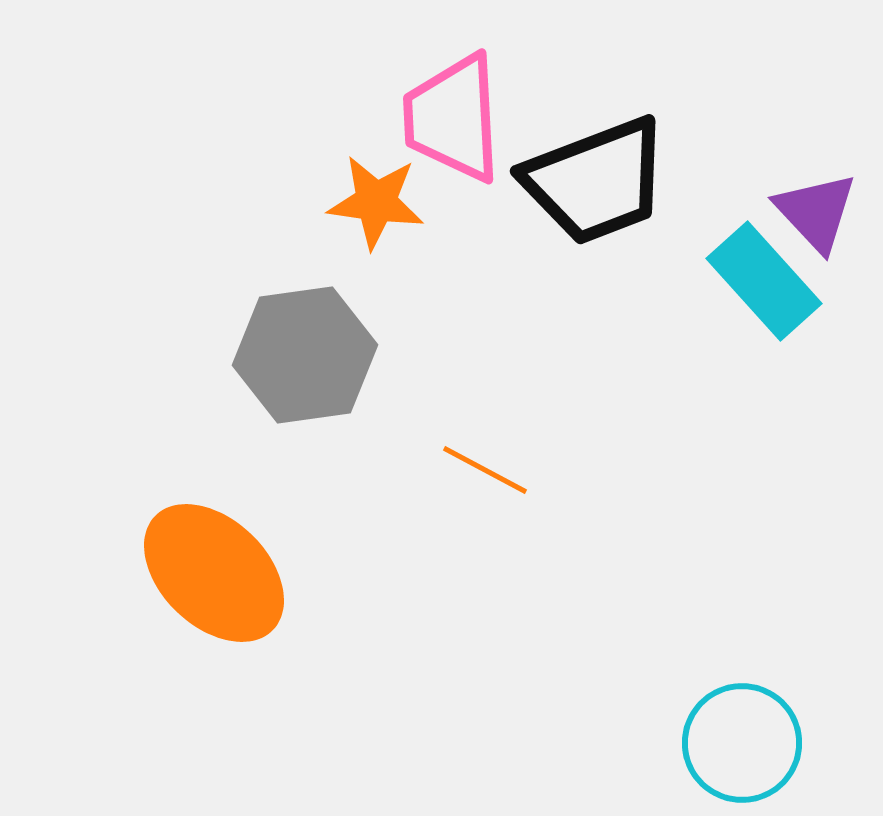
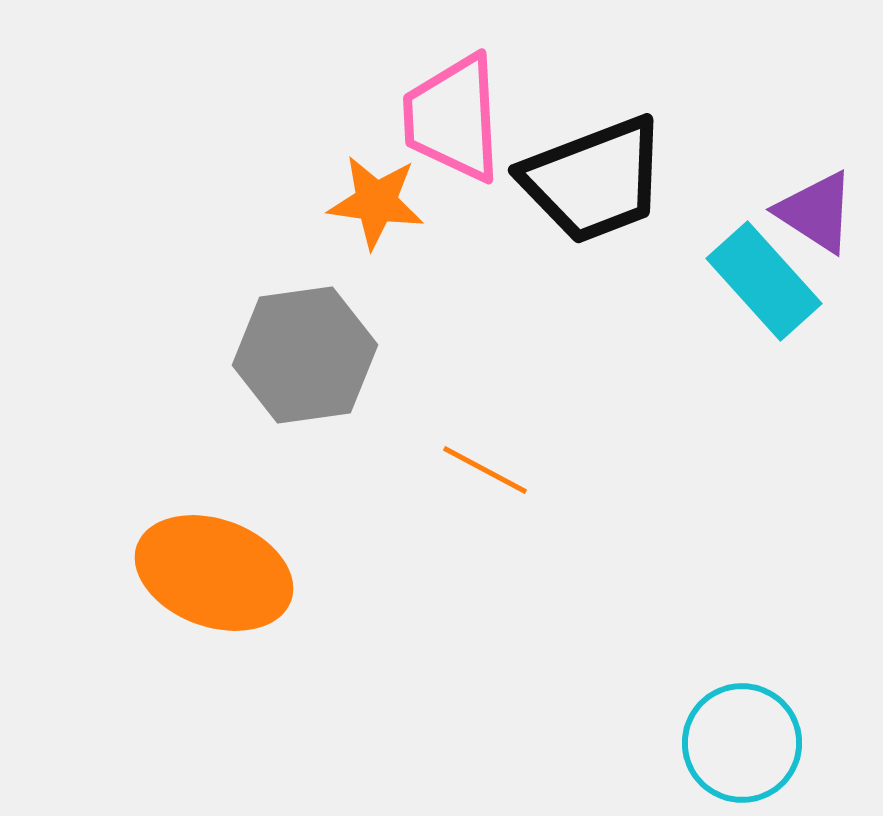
black trapezoid: moved 2 px left, 1 px up
purple triangle: rotated 14 degrees counterclockwise
orange ellipse: rotated 24 degrees counterclockwise
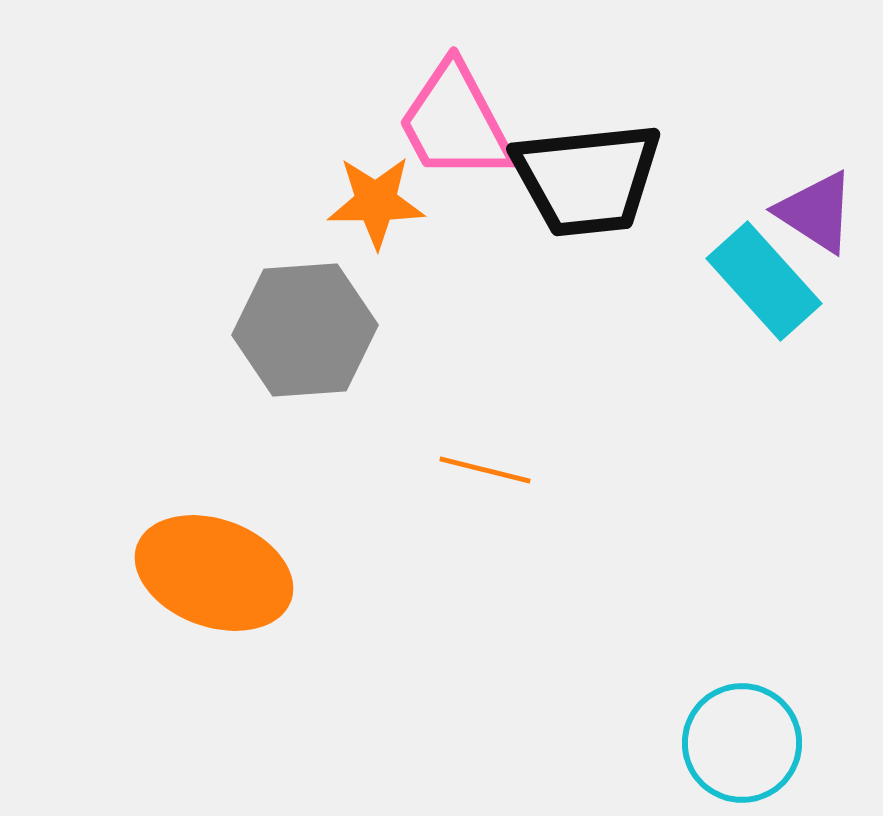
pink trapezoid: moved 2 px right, 4 px down; rotated 25 degrees counterclockwise
black trapezoid: moved 7 px left, 1 px up; rotated 15 degrees clockwise
orange star: rotated 8 degrees counterclockwise
gray hexagon: moved 25 px up; rotated 4 degrees clockwise
orange line: rotated 14 degrees counterclockwise
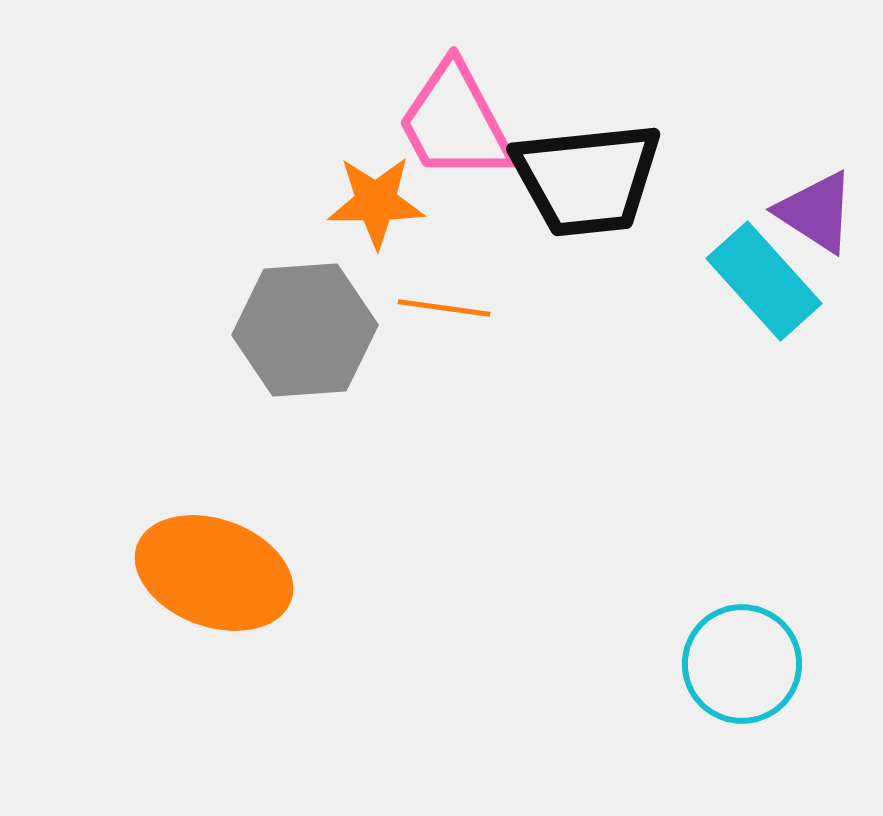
orange line: moved 41 px left, 162 px up; rotated 6 degrees counterclockwise
cyan circle: moved 79 px up
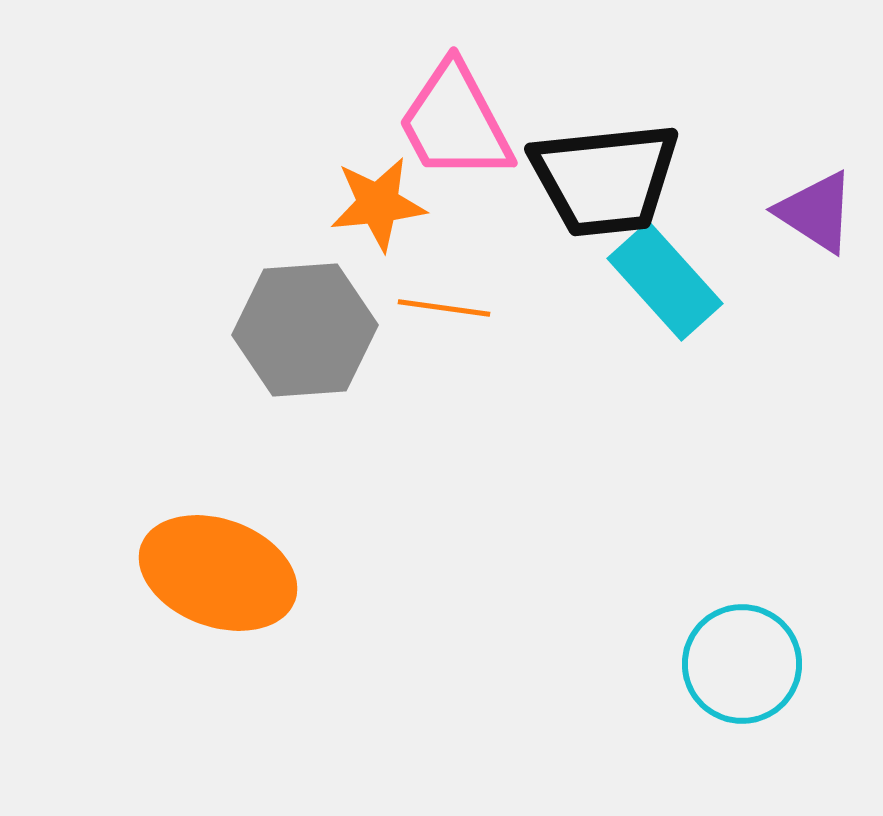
black trapezoid: moved 18 px right
orange star: moved 2 px right, 2 px down; rotated 6 degrees counterclockwise
cyan rectangle: moved 99 px left
orange ellipse: moved 4 px right
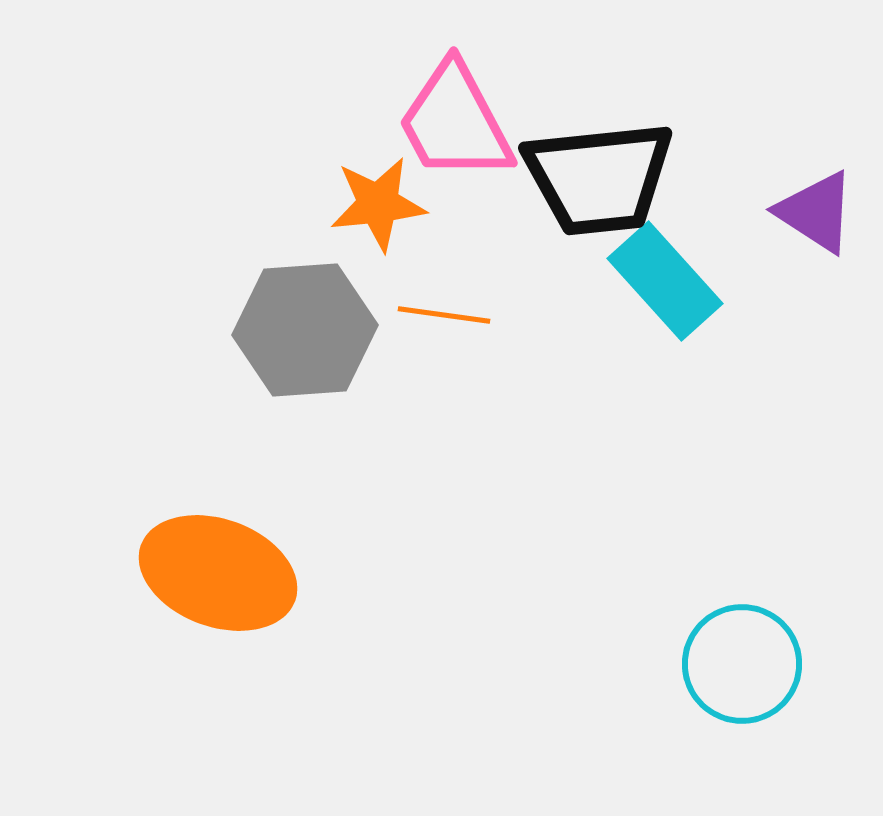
black trapezoid: moved 6 px left, 1 px up
orange line: moved 7 px down
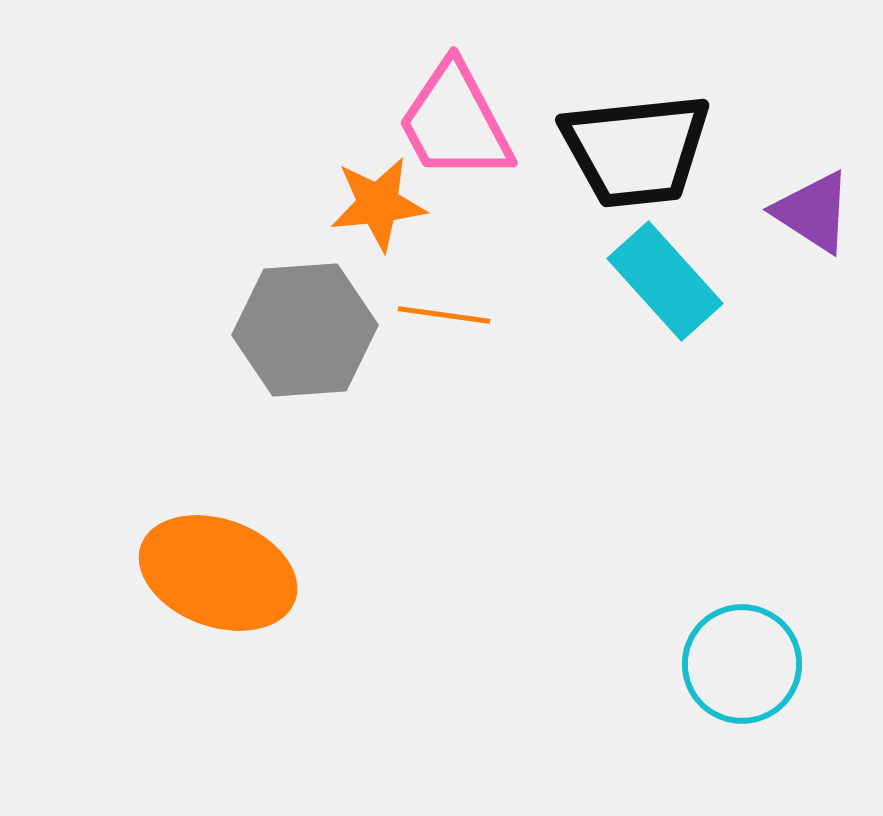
black trapezoid: moved 37 px right, 28 px up
purple triangle: moved 3 px left
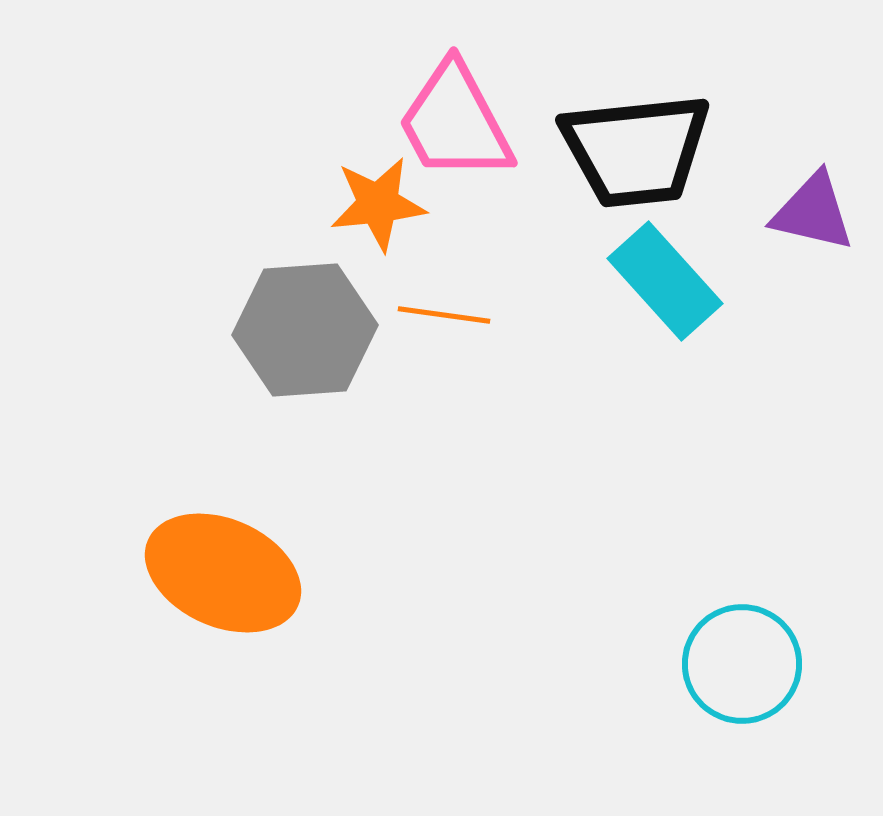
purple triangle: rotated 20 degrees counterclockwise
orange ellipse: moved 5 px right; rotated 4 degrees clockwise
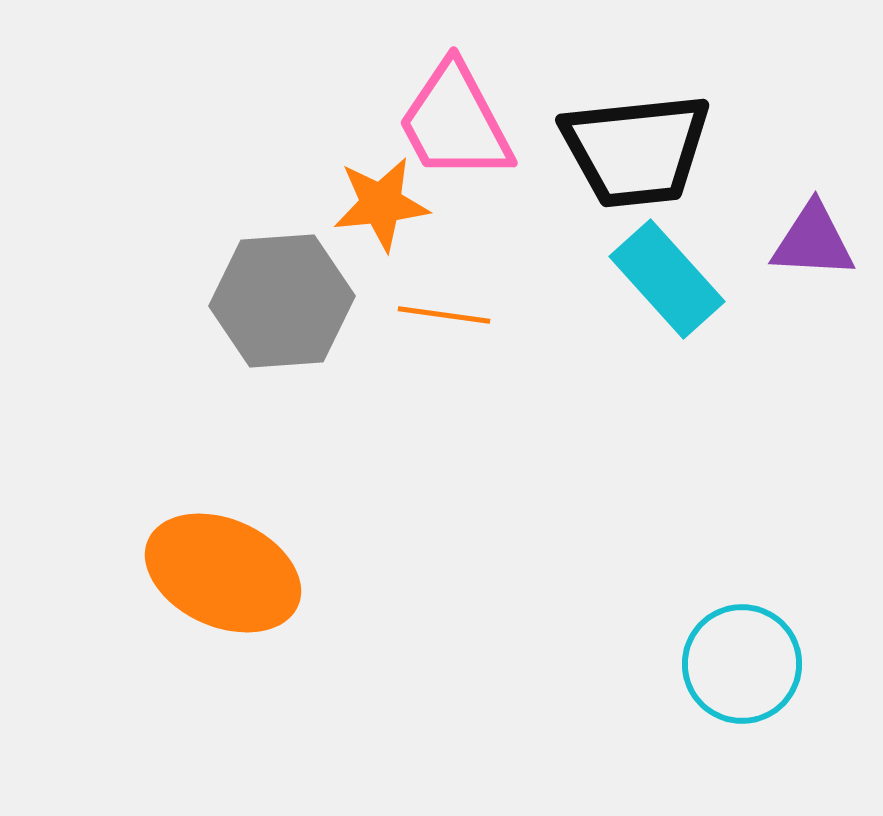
orange star: moved 3 px right
purple triangle: moved 29 px down; rotated 10 degrees counterclockwise
cyan rectangle: moved 2 px right, 2 px up
gray hexagon: moved 23 px left, 29 px up
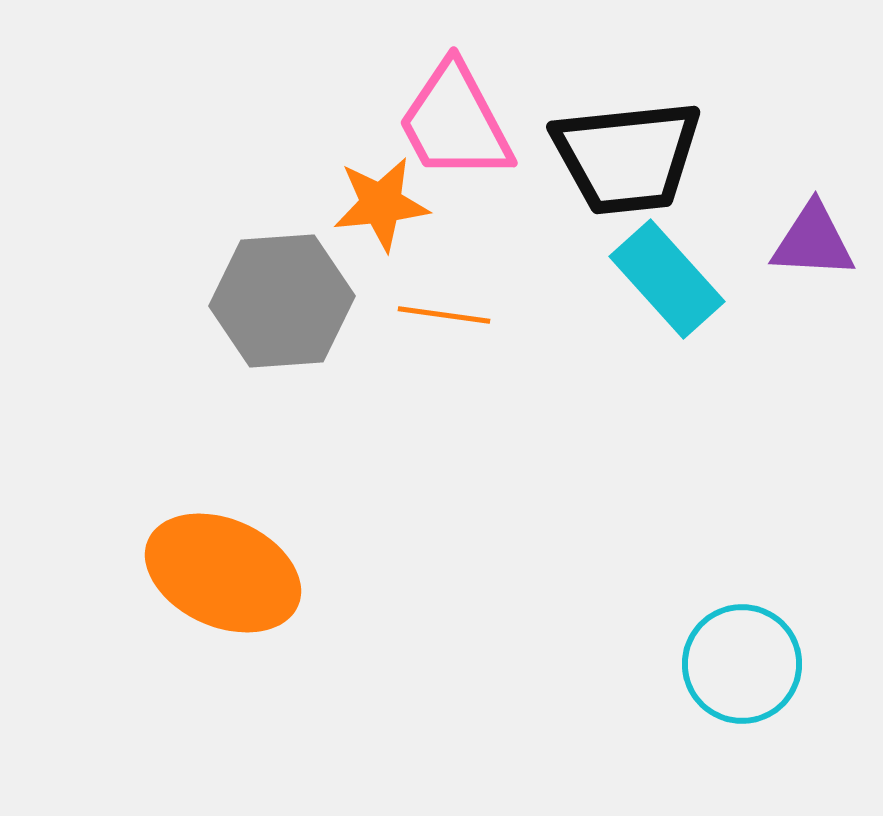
black trapezoid: moved 9 px left, 7 px down
